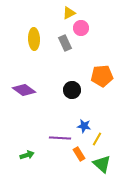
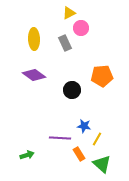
purple diamond: moved 10 px right, 15 px up
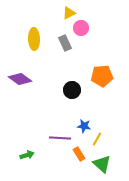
purple diamond: moved 14 px left, 4 px down
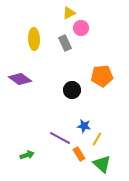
purple line: rotated 25 degrees clockwise
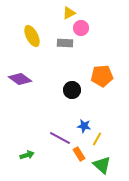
yellow ellipse: moved 2 px left, 3 px up; rotated 25 degrees counterclockwise
gray rectangle: rotated 63 degrees counterclockwise
green triangle: moved 1 px down
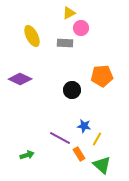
purple diamond: rotated 10 degrees counterclockwise
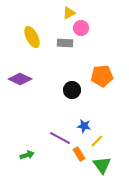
yellow ellipse: moved 1 px down
yellow line: moved 2 px down; rotated 16 degrees clockwise
green triangle: rotated 12 degrees clockwise
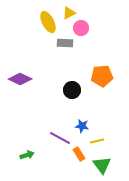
yellow ellipse: moved 16 px right, 15 px up
blue star: moved 2 px left
yellow line: rotated 32 degrees clockwise
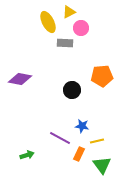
yellow triangle: moved 1 px up
purple diamond: rotated 15 degrees counterclockwise
orange rectangle: rotated 56 degrees clockwise
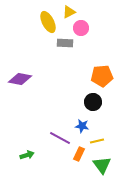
black circle: moved 21 px right, 12 px down
